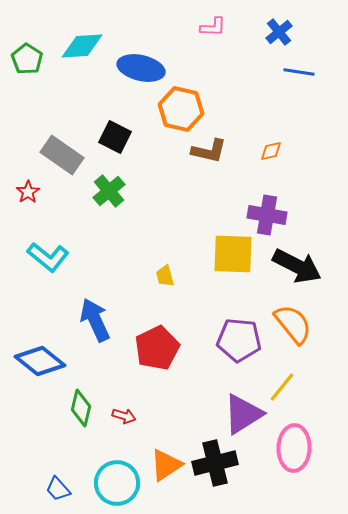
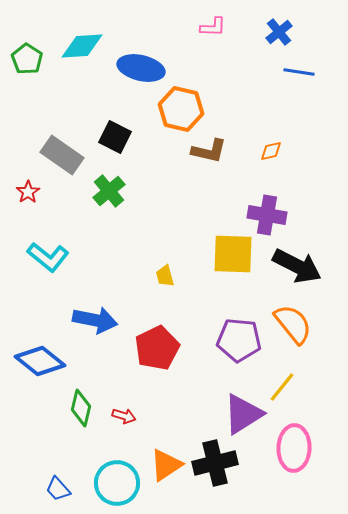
blue arrow: rotated 126 degrees clockwise
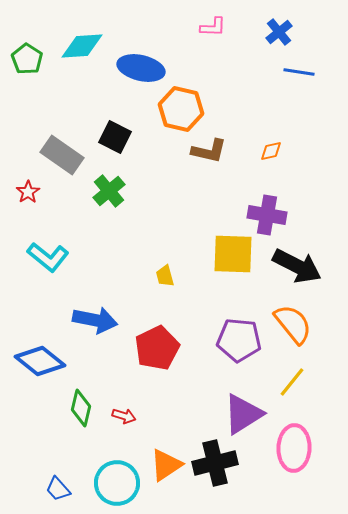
yellow line: moved 10 px right, 5 px up
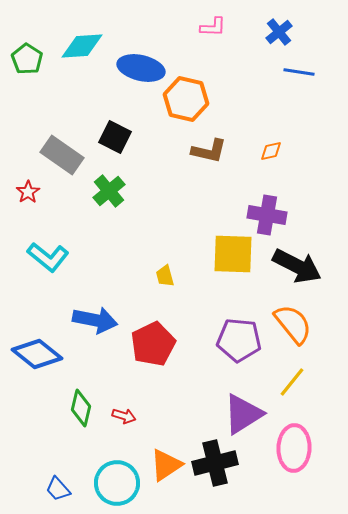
orange hexagon: moved 5 px right, 10 px up
red pentagon: moved 4 px left, 4 px up
blue diamond: moved 3 px left, 7 px up
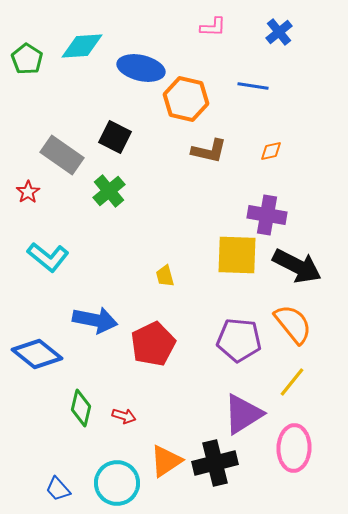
blue line: moved 46 px left, 14 px down
yellow square: moved 4 px right, 1 px down
orange triangle: moved 4 px up
